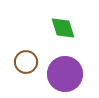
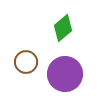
green diamond: rotated 68 degrees clockwise
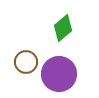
purple circle: moved 6 px left
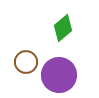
purple circle: moved 1 px down
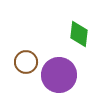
green diamond: moved 16 px right, 6 px down; rotated 44 degrees counterclockwise
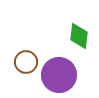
green diamond: moved 2 px down
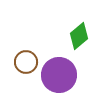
green diamond: rotated 44 degrees clockwise
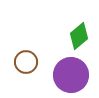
purple circle: moved 12 px right
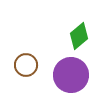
brown circle: moved 3 px down
